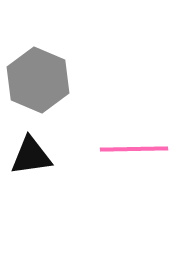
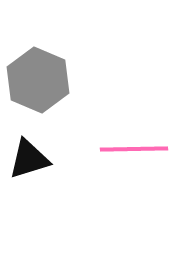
black triangle: moved 2 px left, 3 px down; rotated 9 degrees counterclockwise
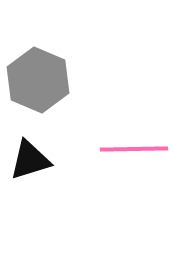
black triangle: moved 1 px right, 1 px down
